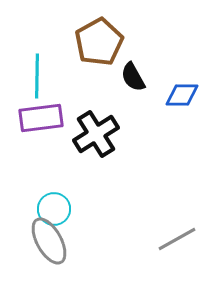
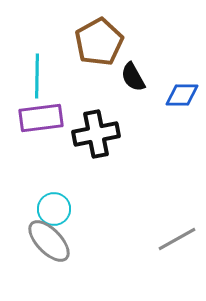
black cross: rotated 21 degrees clockwise
gray ellipse: rotated 15 degrees counterclockwise
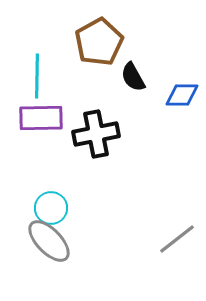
purple rectangle: rotated 6 degrees clockwise
cyan circle: moved 3 px left, 1 px up
gray line: rotated 9 degrees counterclockwise
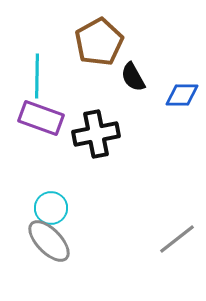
purple rectangle: rotated 21 degrees clockwise
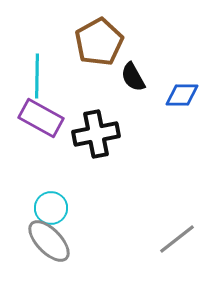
purple rectangle: rotated 9 degrees clockwise
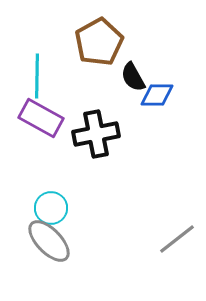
blue diamond: moved 25 px left
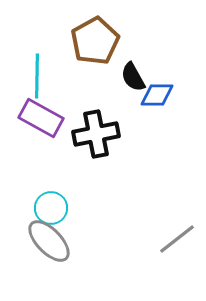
brown pentagon: moved 4 px left, 1 px up
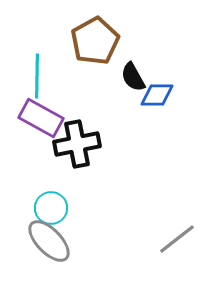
black cross: moved 19 px left, 10 px down
